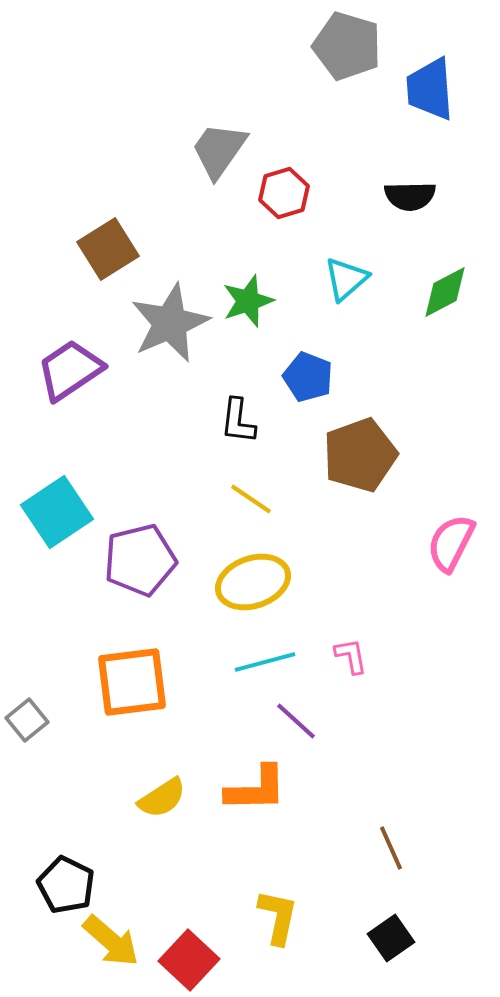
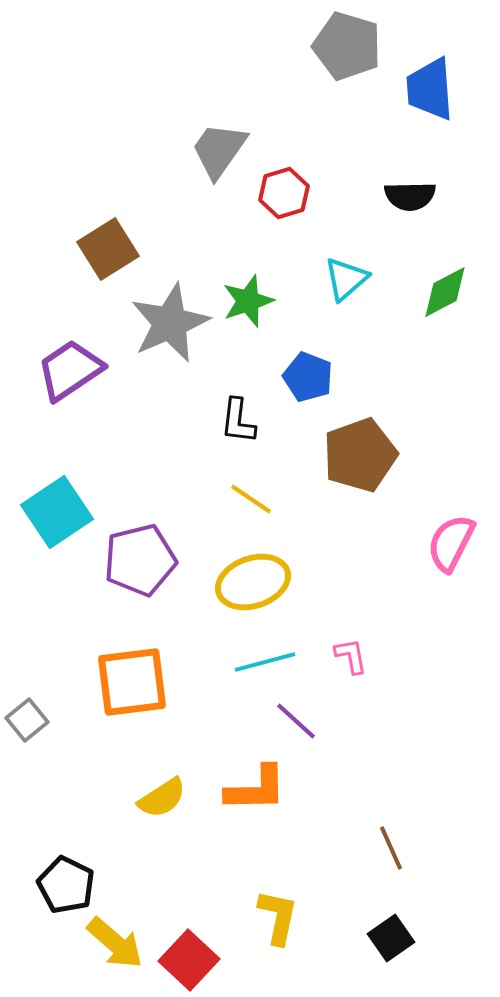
yellow arrow: moved 4 px right, 2 px down
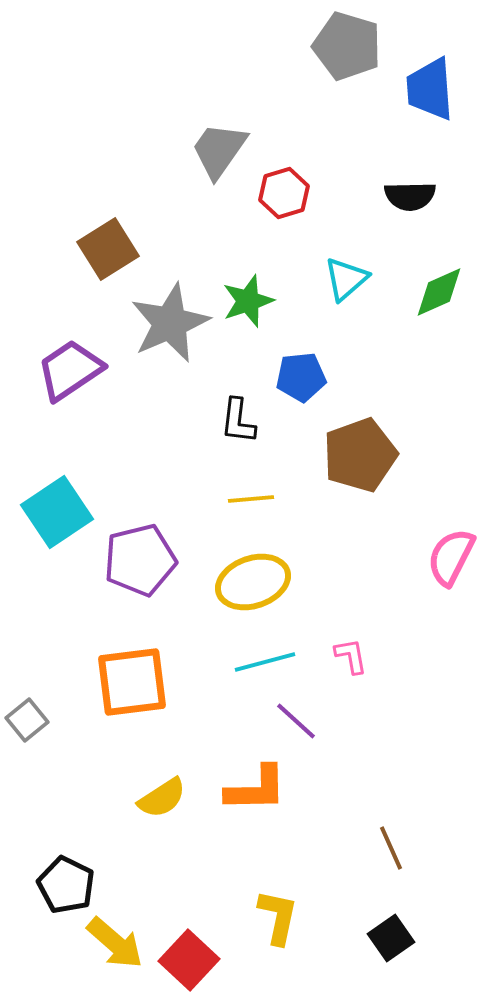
green diamond: moved 6 px left; rotated 4 degrees clockwise
blue pentagon: moved 7 px left; rotated 27 degrees counterclockwise
yellow line: rotated 39 degrees counterclockwise
pink semicircle: moved 14 px down
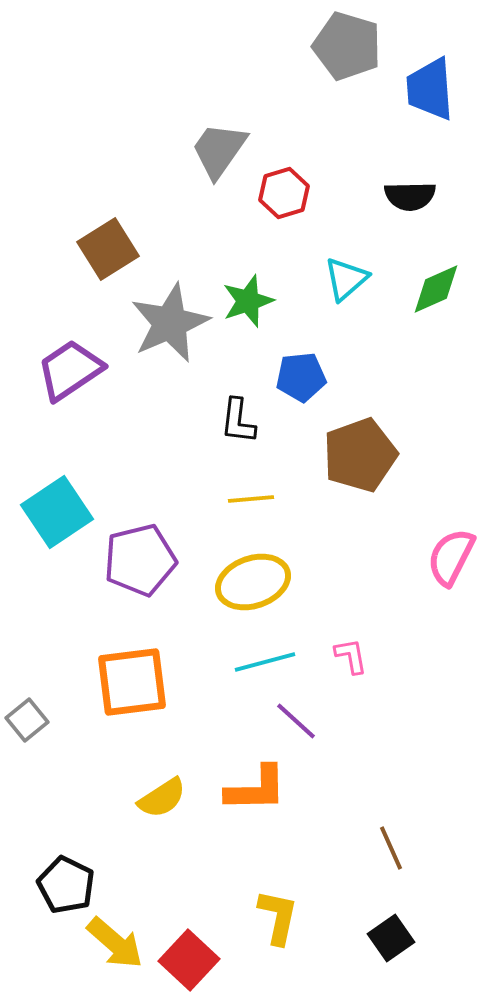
green diamond: moved 3 px left, 3 px up
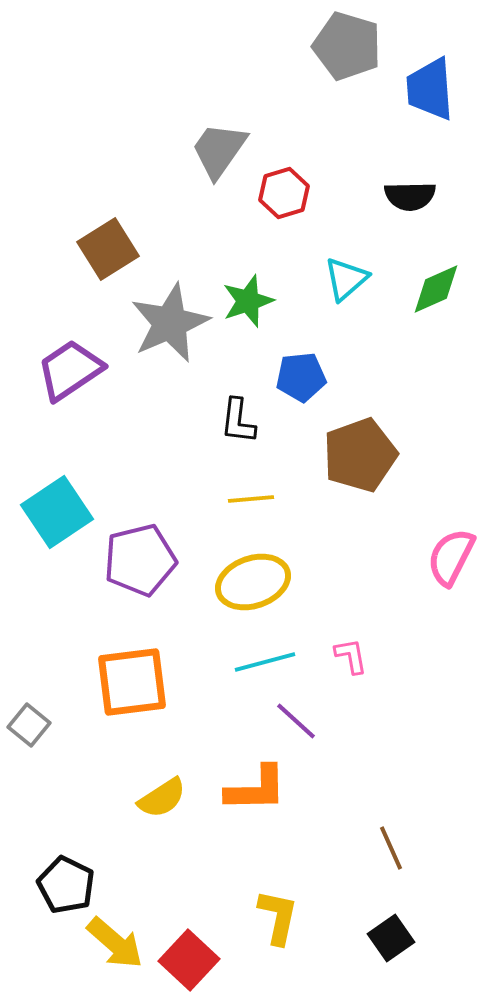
gray square: moved 2 px right, 5 px down; rotated 12 degrees counterclockwise
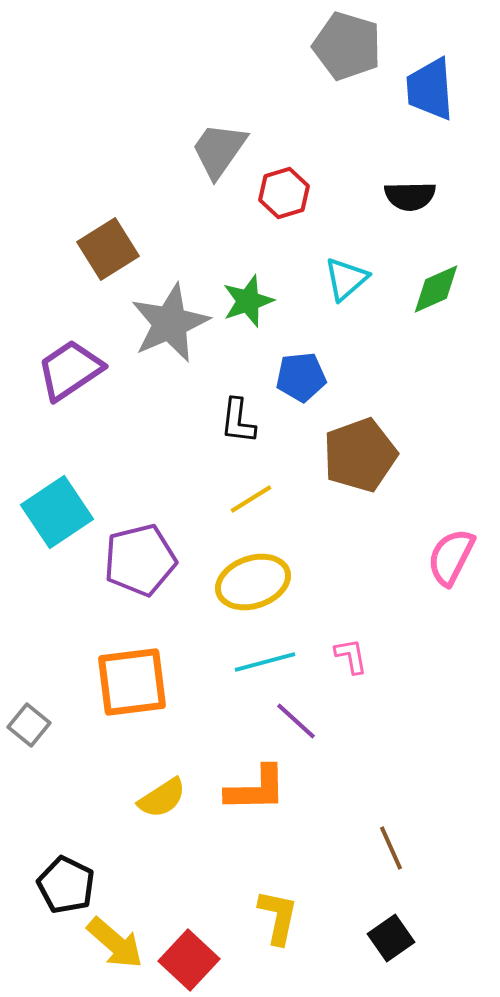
yellow line: rotated 27 degrees counterclockwise
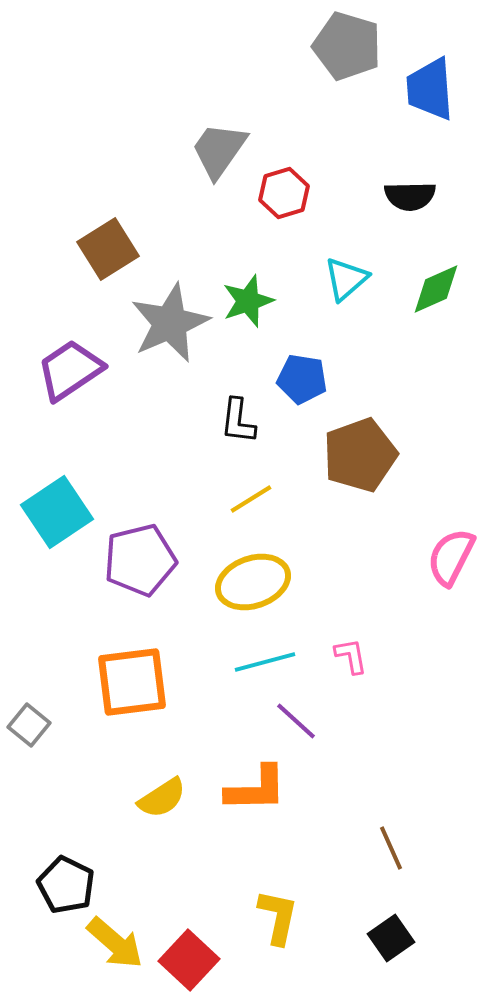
blue pentagon: moved 1 px right, 2 px down; rotated 15 degrees clockwise
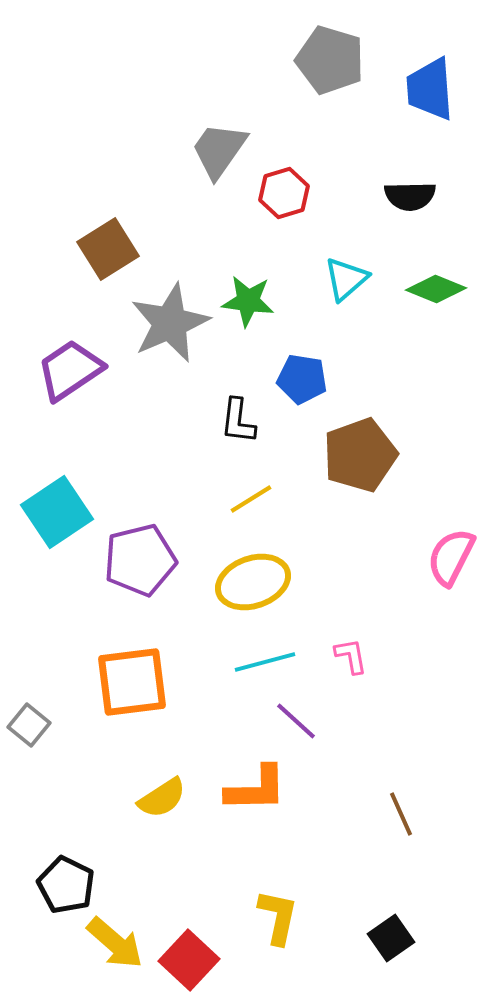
gray pentagon: moved 17 px left, 14 px down
green diamond: rotated 46 degrees clockwise
green star: rotated 26 degrees clockwise
brown line: moved 10 px right, 34 px up
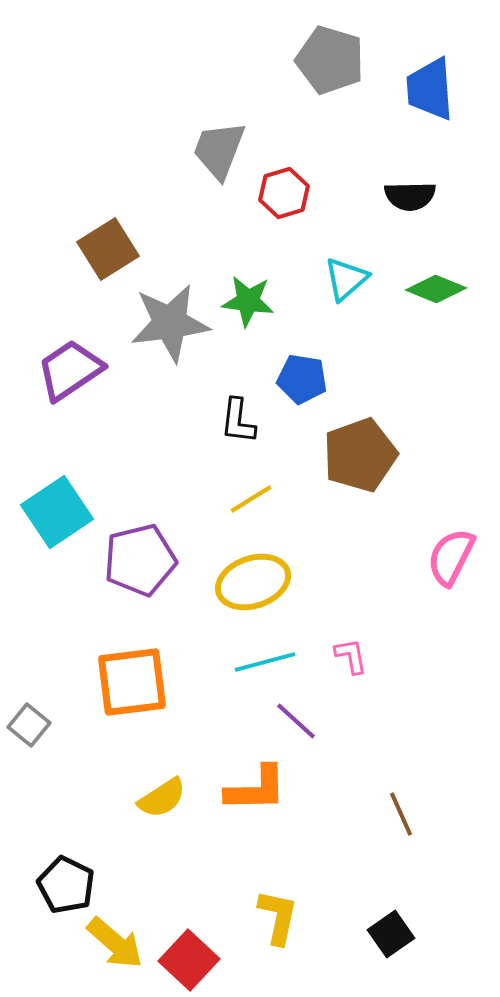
gray trapezoid: rotated 14 degrees counterclockwise
gray star: rotated 16 degrees clockwise
black square: moved 4 px up
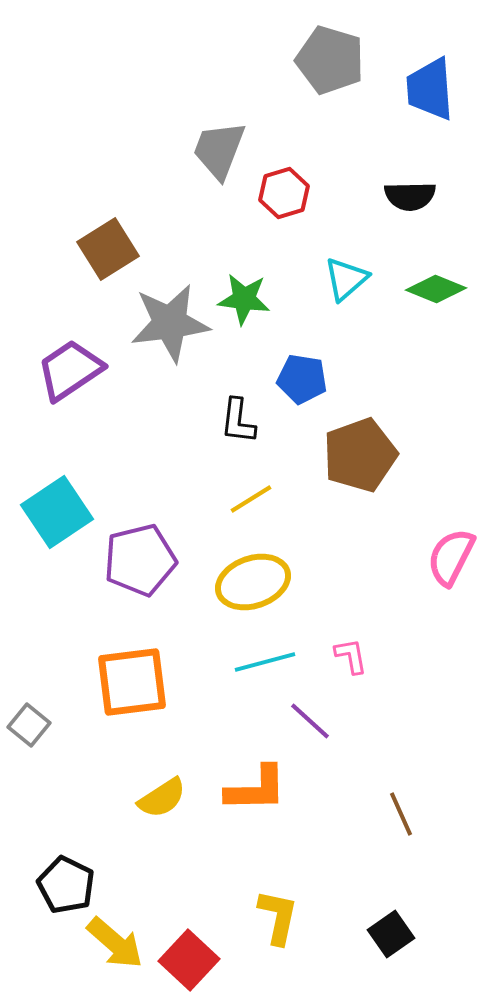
green star: moved 4 px left, 2 px up
purple line: moved 14 px right
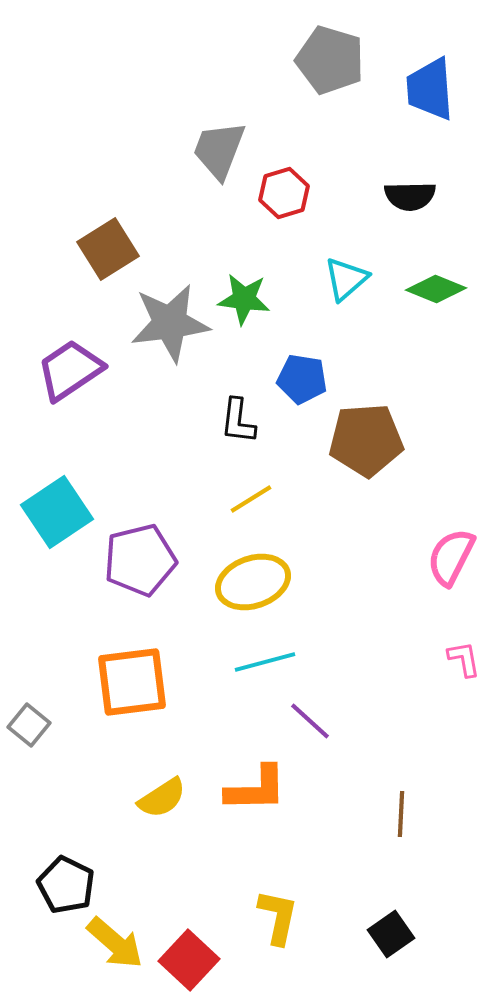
brown pentagon: moved 6 px right, 15 px up; rotated 16 degrees clockwise
pink L-shape: moved 113 px right, 3 px down
brown line: rotated 27 degrees clockwise
